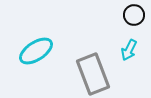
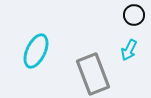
cyan ellipse: rotated 32 degrees counterclockwise
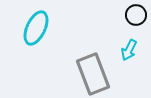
black circle: moved 2 px right
cyan ellipse: moved 23 px up
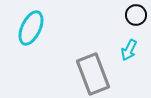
cyan ellipse: moved 5 px left
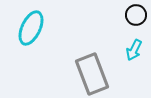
cyan arrow: moved 5 px right
gray rectangle: moved 1 px left
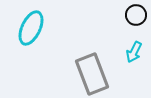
cyan arrow: moved 2 px down
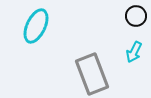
black circle: moved 1 px down
cyan ellipse: moved 5 px right, 2 px up
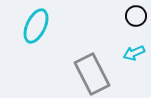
cyan arrow: moved 1 px down; rotated 40 degrees clockwise
gray rectangle: rotated 6 degrees counterclockwise
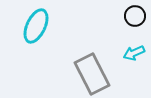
black circle: moved 1 px left
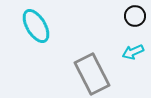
cyan ellipse: rotated 56 degrees counterclockwise
cyan arrow: moved 1 px left, 1 px up
